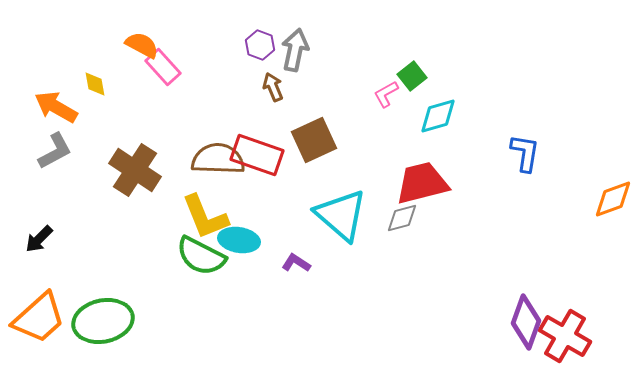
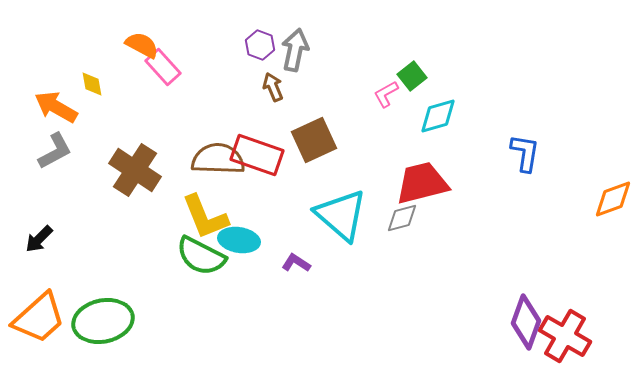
yellow diamond: moved 3 px left
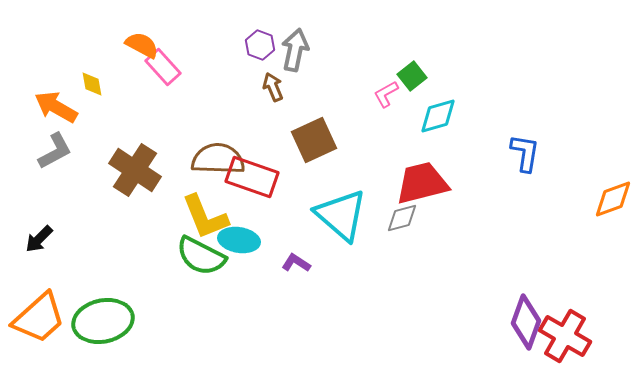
red rectangle: moved 5 px left, 22 px down
